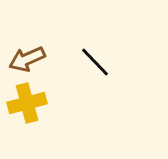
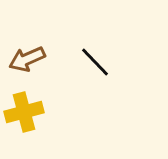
yellow cross: moved 3 px left, 9 px down
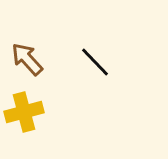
brown arrow: rotated 72 degrees clockwise
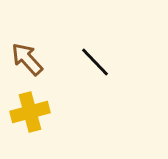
yellow cross: moved 6 px right
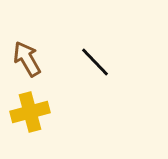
brown arrow: rotated 12 degrees clockwise
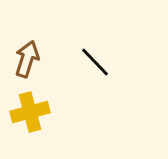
brown arrow: rotated 48 degrees clockwise
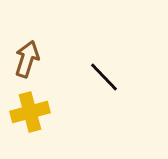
black line: moved 9 px right, 15 px down
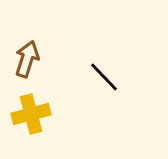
yellow cross: moved 1 px right, 2 px down
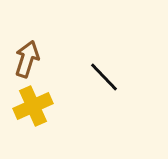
yellow cross: moved 2 px right, 8 px up; rotated 9 degrees counterclockwise
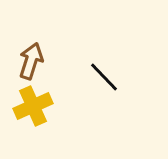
brown arrow: moved 4 px right, 2 px down
